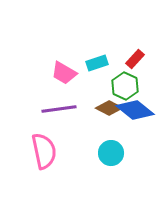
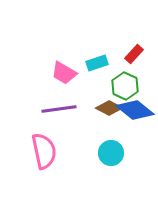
red rectangle: moved 1 px left, 5 px up
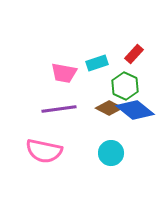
pink trapezoid: rotated 20 degrees counterclockwise
pink semicircle: rotated 114 degrees clockwise
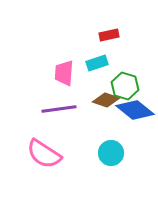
red rectangle: moved 25 px left, 19 px up; rotated 36 degrees clockwise
pink trapezoid: rotated 84 degrees clockwise
green hexagon: rotated 8 degrees counterclockwise
brown diamond: moved 3 px left, 8 px up; rotated 8 degrees counterclockwise
pink semicircle: moved 3 px down; rotated 21 degrees clockwise
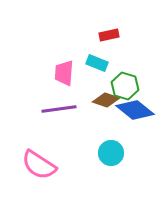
cyan rectangle: rotated 40 degrees clockwise
pink semicircle: moved 5 px left, 11 px down
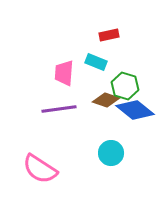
cyan rectangle: moved 1 px left, 1 px up
pink semicircle: moved 1 px right, 4 px down
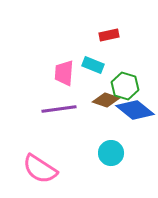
cyan rectangle: moved 3 px left, 3 px down
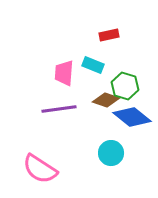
blue diamond: moved 3 px left, 7 px down
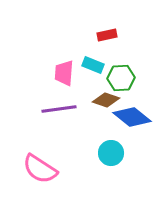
red rectangle: moved 2 px left
green hexagon: moved 4 px left, 8 px up; rotated 20 degrees counterclockwise
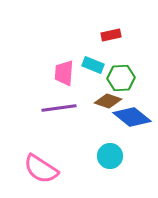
red rectangle: moved 4 px right
brown diamond: moved 2 px right, 1 px down
purple line: moved 1 px up
cyan circle: moved 1 px left, 3 px down
pink semicircle: moved 1 px right
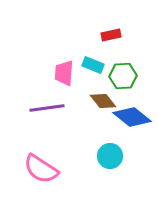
green hexagon: moved 2 px right, 2 px up
brown diamond: moved 5 px left; rotated 32 degrees clockwise
purple line: moved 12 px left
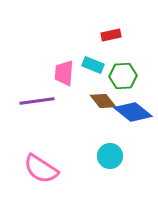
purple line: moved 10 px left, 7 px up
blue diamond: moved 1 px right, 5 px up
